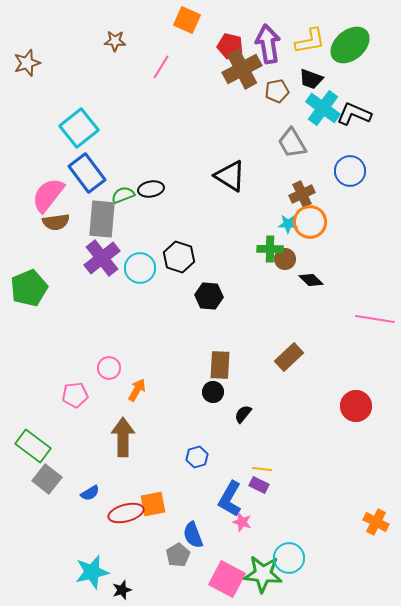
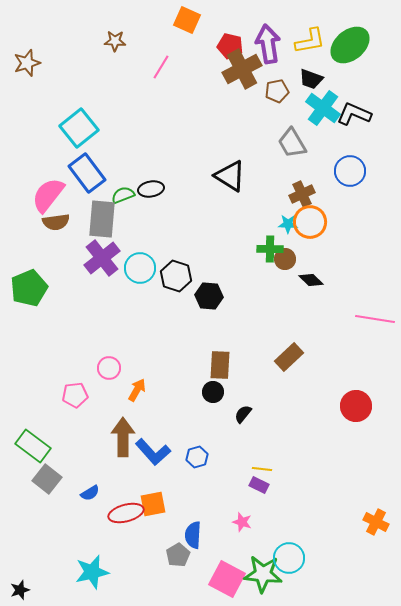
black hexagon at (179, 257): moved 3 px left, 19 px down
blue L-shape at (230, 499): moved 77 px left, 47 px up; rotated 72 degrees counterclockwise
blue semicircle at (193, 535): rotated 24 degrees clockwise
black star at (122, 590): moved 102 px left
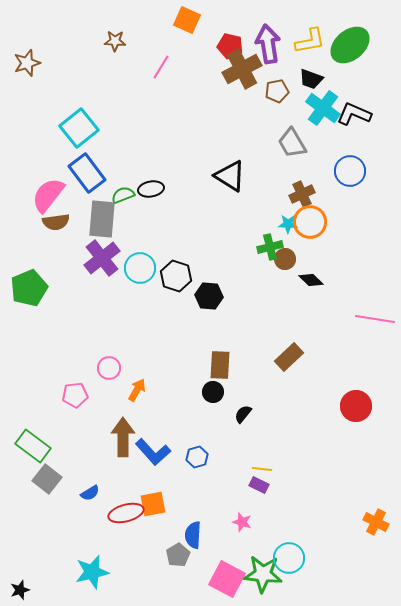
green cross at (270, 249): moved 2 px up; rotated 15 degrees counterclockwise
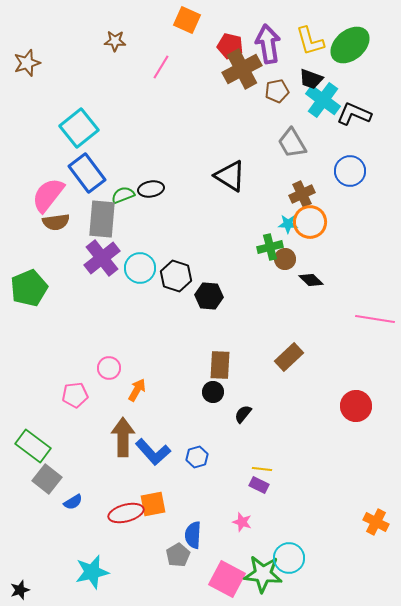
yellow L-shape at (310, 41): rotated 84 degrees clockwise
cyan cross at (323, 108): moved 8 px up
blue semicircle at (90, 493): moved 17 px left, 9 px down
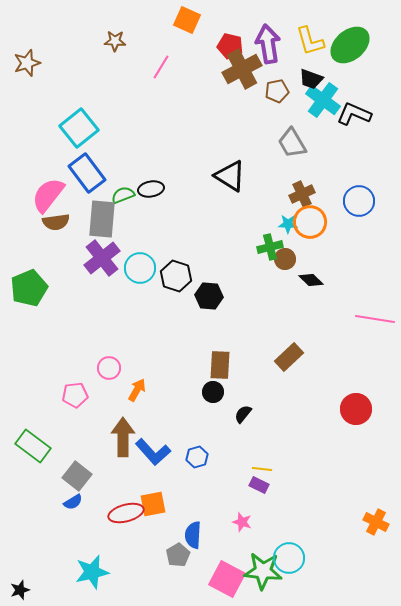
blue circle at (350, 171): moved 9 px right, 30 px down
red circle at (356, 406): moved 3 px down
gray square at (47, 479): moved 30 px right, 3 px up
green star at (263, 574): moved 3 px up
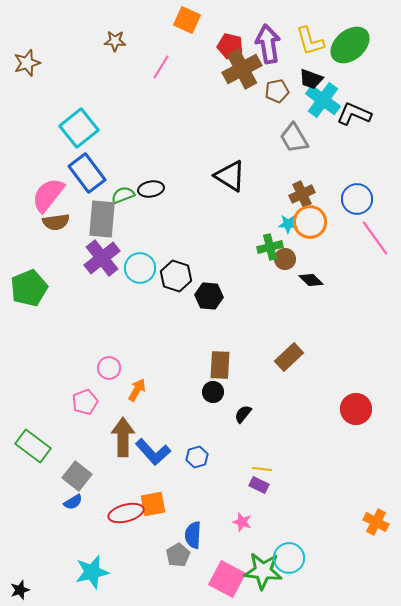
gray trapezoid at (292, 143): moved 2 px right, 5 px up
blue circle at (359, 201): moved 2 px left, 2 px up
pink line at (375, 319): moved 81 px up; rotated 45 degrees clockwise
pink pentagon at (75, 395): moved 10 px right, 7 px down; rotated 15 degrees counterclockwise
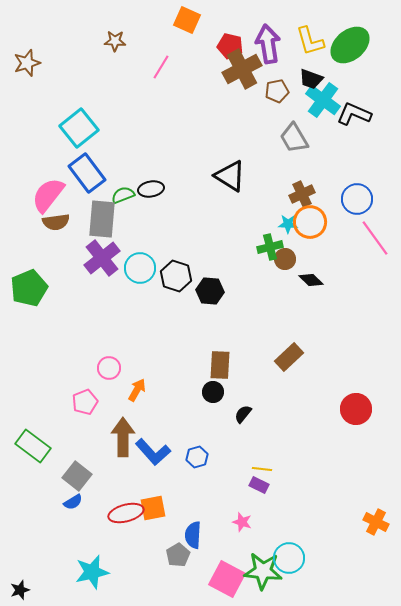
black hexagon at (209, 296): moved 1 px right, 5 px up
orange square at (153, 504): moved 4 px down
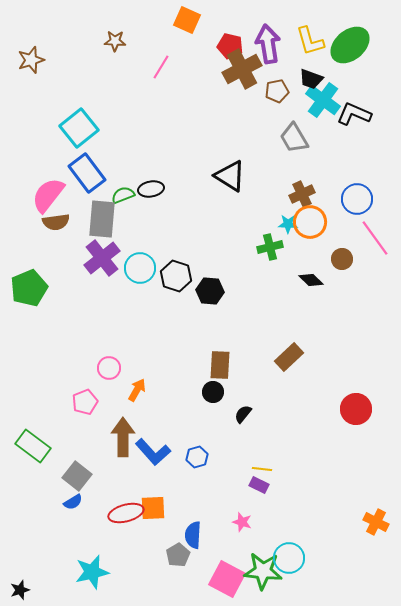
brown star at (27, 63): moved 4 px right, 3 px up
brown circle at (285, 259): moved 57 px right
orange square at (153, 508): rotated 8 degrees clockwise
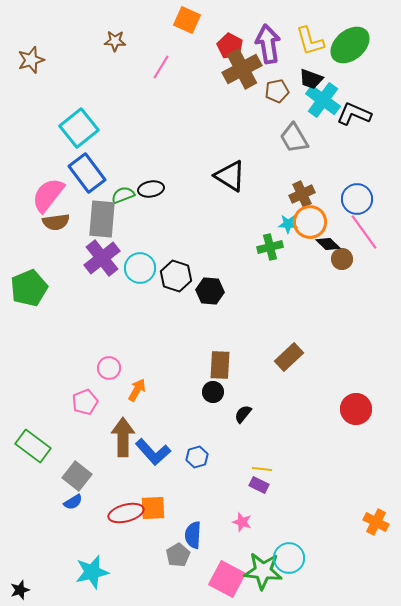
red pentagon at (230, 46): rotated 15 degrees clockwise
pink line at (375, 238): moved 11 px left, 6 px up
black diamond at (311, 280): moved 17 px right, 36 px up
